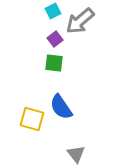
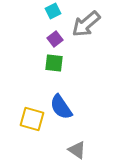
gray arrow: moved 6 px right, 3 px down
gray triangle: moved 1 px right, 4 px up; rotated 18 degrees counterclockwise
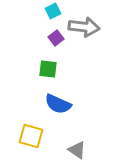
gray arrow: moved 2 px left, 3 px down; rotated 132 degrees counterclockwise
purple square: moved 1 px right, 1 px up
green square: moved 6 px left, 6 px down
blue semicircle: moved 3 px left, 3 px up; rotated 32 degrees counterclockwise
yellow square: moved 1 px left, 17 px down
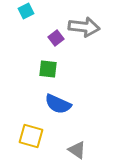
cyan square: moved 27 px left
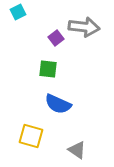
cyan square: moved 8 px left, 1 px down
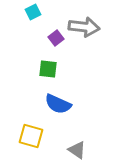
cyan square: moved 15 px right
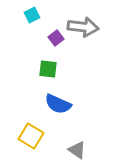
cyan square: moved 1 px left, 3 px down
gray arrow: moved 1 px left
yellow square: rotated 15 degrees clockwise
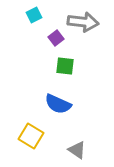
cyan square: moved 2 px right
gray arrow: moved 5 px up
green square: moved 17 px right, 3 px up
